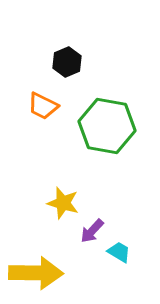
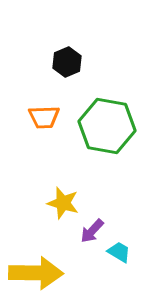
orange trapezoid: moved 1 px right, 11 px down; rotated 28 degrees counterclockwise
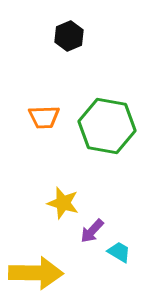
black hexagon: moved 2 px right, 26 px up
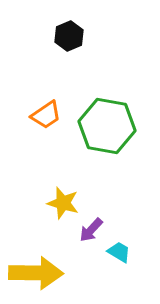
orange trapezoid: moved 2 px right, 2 px up; rotated 32 degrees counterclockwise
purple arrow: moved 1 px left, 1 px up
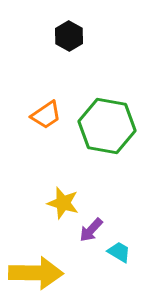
black hexagon: rotated 8 degrees counterclockwise
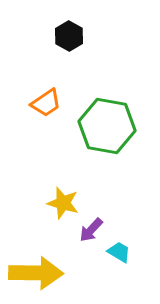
orange trapezoid: moved 12 px up
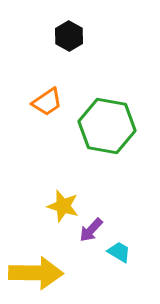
orange trapezoid: moved 1 px right, 1 px up
yellow star: moved 3 px down
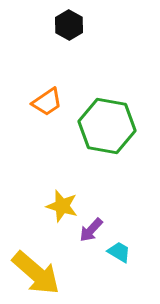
black hexagon: moved 11 px up
yellow star: moved 1 px left
yellow arrow: rotated 40 degrees clockwise
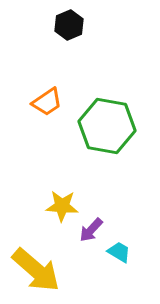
black hexagon: rotated 8 degrees clockwise
yellow star: rotated 12 degrees counterclockwise
yellow arrow: moved 3 px up
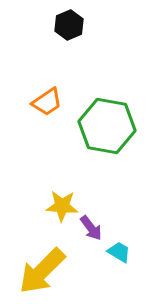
purple arrow: moved 2 px up; rotated 80 degrees counterclockwise
yellow arrow: moved 6 px right, 1 px down; rotated 94 degrees clockwise
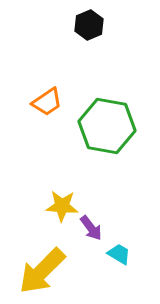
black hexagon: moved 20 px right
cyan trapezoid: moved 2 px down
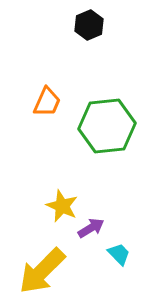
orange trapezoid: rotated 32 degrees counterclockwise
green hexagon: rotated 16 degrees counterclockwise
yellow star: rotated 20 degrees clockwise
purple arrow: rotated 84 degrees counterclockwise
cyan trapezoid: rotated 15 degrees clockwise
